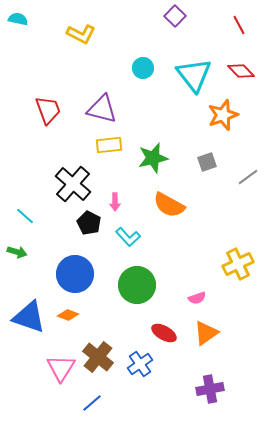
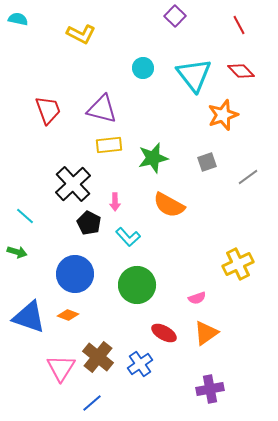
black cross: rotated 6 degrees clockwise
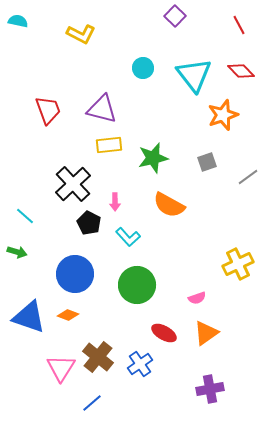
cyan semicircle: moved 2 px down
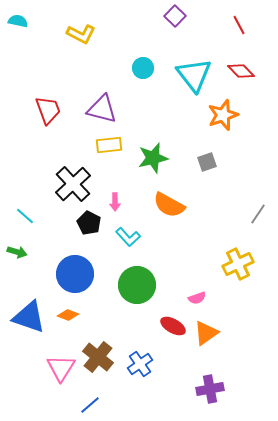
gray line: moved 10 px right, 37 px down; rotated 20 degrees counterclockwise
red ellipse: moved 9 px right, 7 px up
blue line: moved 2 px left, 2 px down
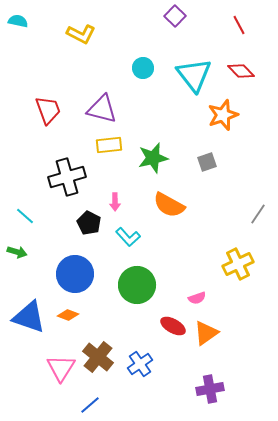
black cross: moved 6 px left, 7 px up; rotated 27 degrees clockwise
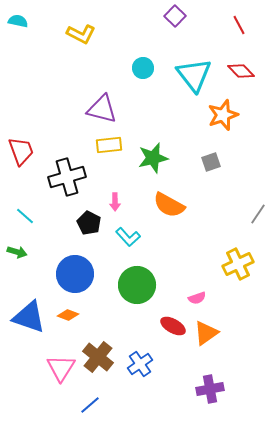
red trapezoid: moved 27 px left, 41 px down
gray square: moved 4 px right
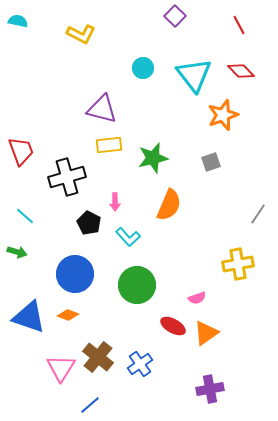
orange semicircle: rotated 96 degrees counterclockwise
yellow cross: rotated 16 degrees clockwise
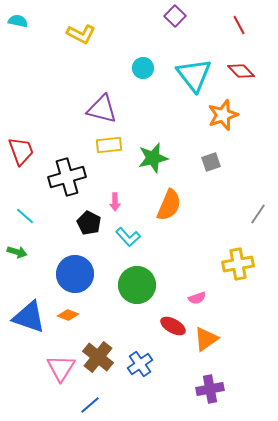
orange triangle: moved 6 px down
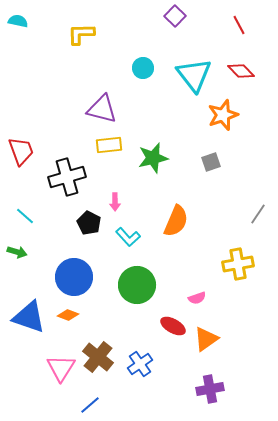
yellow L-shape: rotated 152 degrees clockwise
orange semicircle: moved 7 px right, 16 px down
blue circle: moved 1 px left, 3 px down
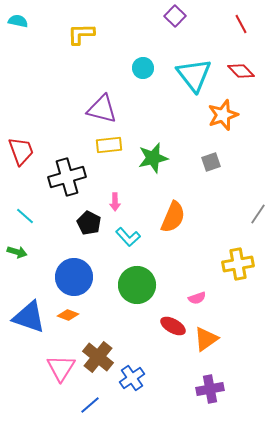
red line: moved 2 px right, 1 px up
orange semicircle: moved 3 px left, 4 px up
blue cross: moved 8 px left, 14 px down
